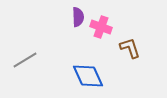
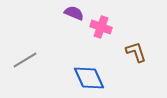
purple semicircle: moved 4 px left, 4 px up; rotated 66 degrees counterclockwise
brown L-shape: moved 6 px right, 4 px down
blue diamond: moved 1 px right, 2 px down
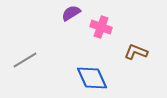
purple semicircle: moved 3 px left; rotated 54 degrees counterclockwise
brown L-shape: rotated 50 degrees counterclockwise
blue diamond: moved 3 px right
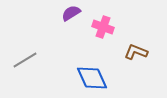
pink cross: moved 2 px right
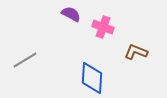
purple semicircle: moved 1 px down; rotated 60 degrees clockwise
blue diamond: rotated 28 degrees clockwise
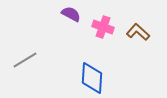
brown L-shape: moved 2 px right, 20 px up; rotated 20 degrees clockwise
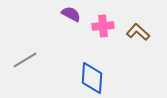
pink cross: moved 1 px up; rotated 25 degrees counterclockwise
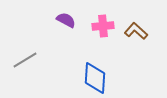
purple semicircle: moved 5 px left, 6 px down
brown L-shape: moved 2 px left, 1 px up
blue diamond: moved 3 px right
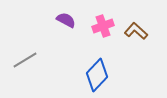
pink cross: rotated 15 degrees counterclockwise
blue diamond: moved 2 px right, 3 px up; rotated 40 degrees clockwise
